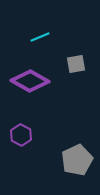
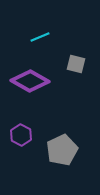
gray square: rotated 24 degrees clockwise
gray pentagon: moved 15 px left, 10 px up
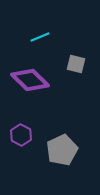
purple diamond: moved 1 px up; rotated 15 degrees clockwise
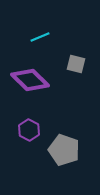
purple hexagon: moved 8 px right, 5 px up
gray pentagon: moved 2 px right; rotated 28 degrees counterclockwise
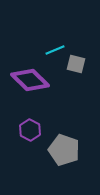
cyan line: moved 15 px right, 13 px down
purple hexagon: moved 1 px right
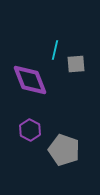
cyan line: rotated 54 degrees counterclockwise
gray square: rotated 18 degrees counterclockwise
purple diamond: rotated 24 degrees clockwise
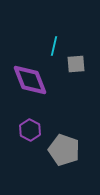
cyan line: moved 1 px left, 4 px up
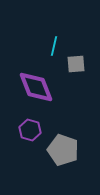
purple diamond: moved 6 px right, 7 px down
purple hexagon: rotated 10 degrees counterclockwise
gray pentagon: moved 1 px left
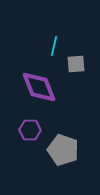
purple diamond: moved 3 px right
purple hexagon: rotated 15 degrees counterclockwise
